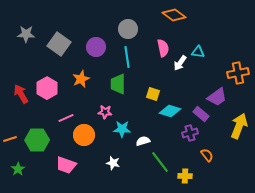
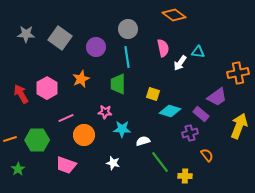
gray square: moved 1 px right, 6 px up
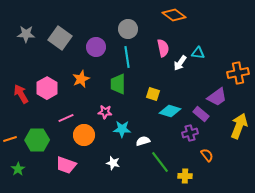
cyan triangle: moved 1 px down
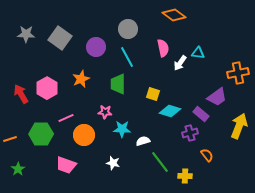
cyan line: rotated 20 degrees counterclockwise
green hexagon: moved 4 px right, 6 px up
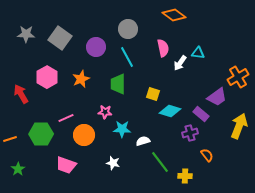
orange cross: moved 4 px down; rotated 20 degrees counterclockwise
pink hexagon: moved 11 px up
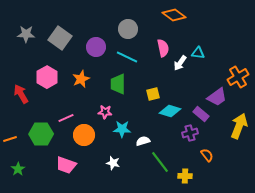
cyan line: rotated 35 degrees counterclockwise
yellow square: rotated 32 degrees counterclockwise
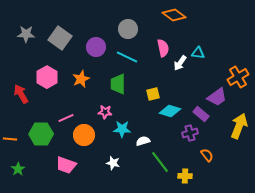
orange line: rotated 24 degrees clockwise
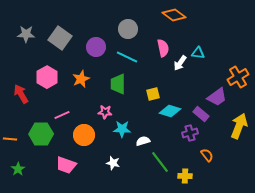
pink line: moved 4 px left, 3 px up
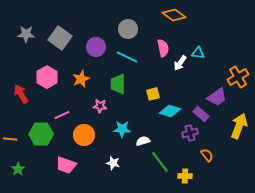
pink star: moved 5 px left, 6 px up
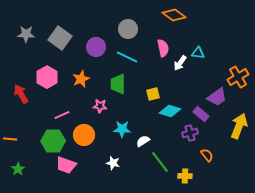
green hexagon: moved 12 px right, 7 px down
white semicircle: rotated 16 degrees counterclockwise
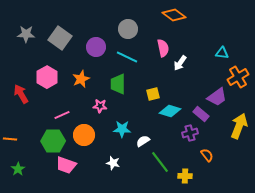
cyan triangle: moved 24 px right
